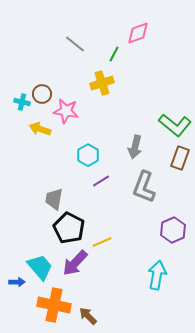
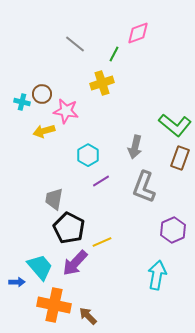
yellow arrow: moved 4 px right, 2 px down; rotated 35 degrees counterclockwise
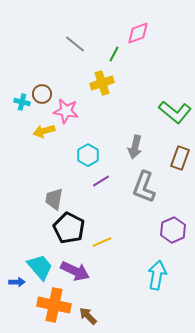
green L-shape: moved 13 px up
purple arrow: moved 8 px down; rotated 108 degrees counterclockwise
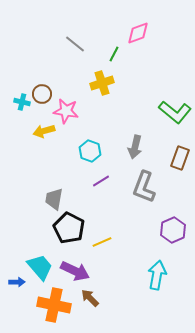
cyan hexagon: moved 2 px right, 4 px up; rotated 10 degrees counterclockwise
brown arrow: moved 2 px right, 18 px up
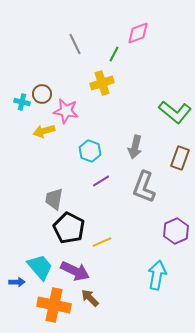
gray line: rotated 25 degrees clockwise
purple hexagon: moved 3 px right, 1 px down
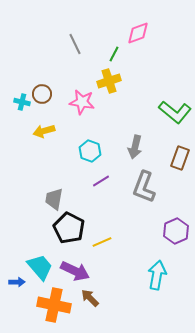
yellow cross: moved 7 px right, 2 px up
pink star: moved 16 px right, 9 px up
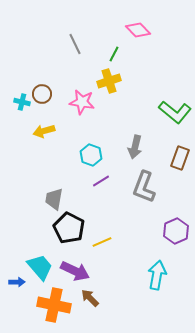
pink diamond: moved 3 px up; rotated 65 degrees clockwise
cyan hexagon: moved 1 px right, 4 px down
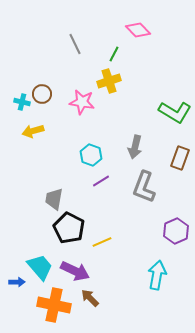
green L-shape: rotated 8 degrees counterclockwise
yellow arrow: moved 11 px left
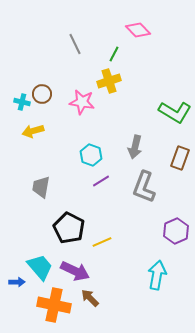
gray trapezoid: moved 13 px left, 12 px up
